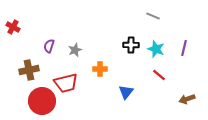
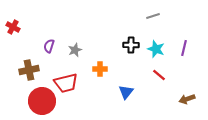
gray line: rotated 40 degrees counterclockwise
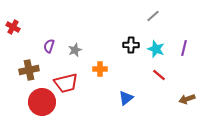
gray line: rotated 24 degrees counterclockwise
blue triangle: moved 6 px down; rotated 14 degrees clockwise
red circle: moved 1 px down
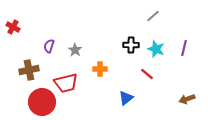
gray star: rotated 16 degrees counterclockwise
red line: moved 12 px left, 1 px up
